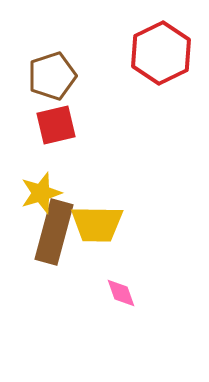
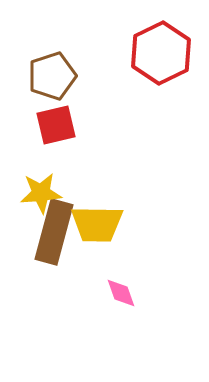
yellow star: rotated 12 degrees clockwise
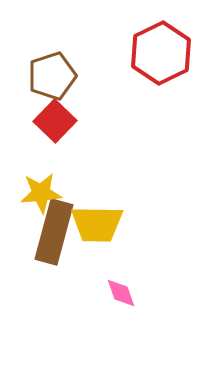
red square: moved 1 px left, 4 px up; rotated 33 degrees counterclockwise
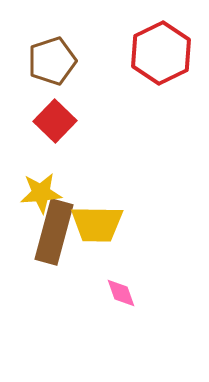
brown pentagon: moved 15 px up
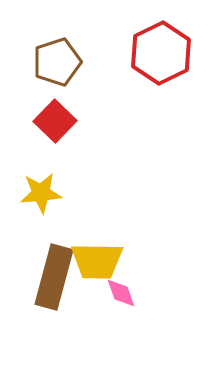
brown pentagon: moved 5 px right, 1 px down
yellow trapezoid: moved 37 px down
brown rectangle: moved 45 px down
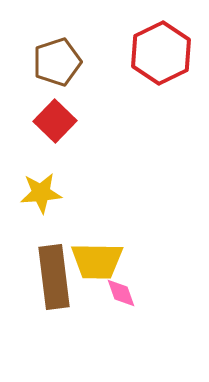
brown rectangle: rotated 22 degrees counterclockwise
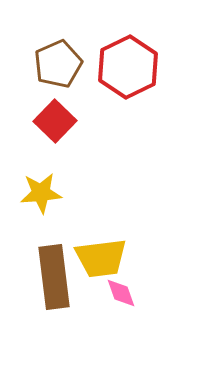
red hexagon: moved 33 px left, 14 px down
brown pentagon: moved 1 px right, 2 px down; rotated 6 degrees counterclockwise
yellow trapezoid: moved 4 px right, 3 px up; rotated 8 degrees counterclockwise
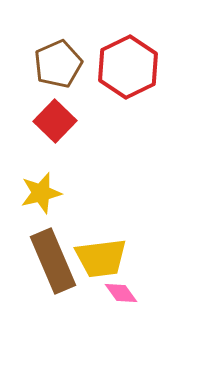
yellow star: rotated 9 degrees counterclockwise
brown rectangle: moved 1 px left, 16 px up; rotated 16 degrees counterclockwise
pink diamond: rotated 16 degrees counterclockwise
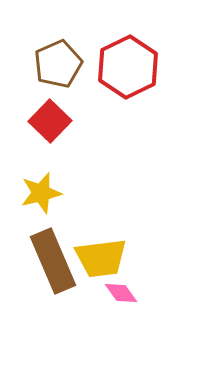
red square: moved 5 px left
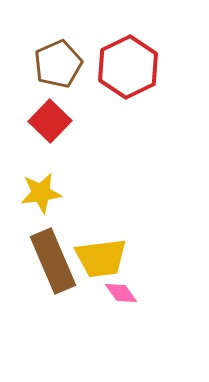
yellow star: rotated 6 degrees clockwise
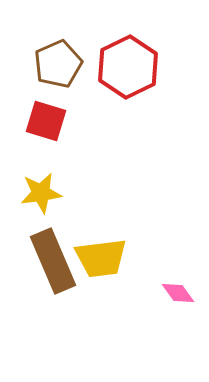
red square: moved 4 px left; rotated 27 degrees counterclockwise
pink diamond: moved 57 px right
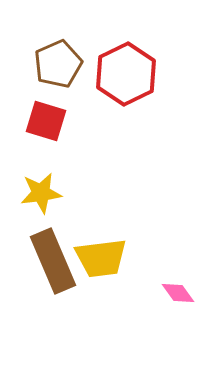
red hexagon: moved 2 px left, 7 px down
